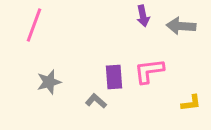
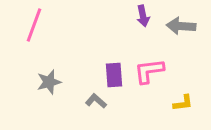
purple rectangle: moved 2 px up
yellow L-shape: moved 8 px left
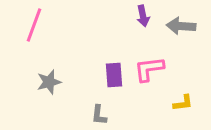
pink L-shape: moved 2 px up
gray L-shape: moved 3 px right, 14 px down; rotated 125 degrees counterclockwise
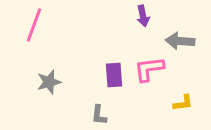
gray arrow: moved 1 px left, 15 px down
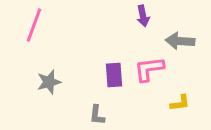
yellow L-shape: moved 3 px left
gray L-shape: moved 2 px left
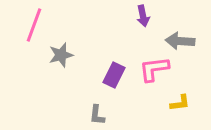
pink L-shape: moved 5 px right
purple rectangle: rotated 30 degrees clockwise
gray star: moved 12 px right, 27 px up
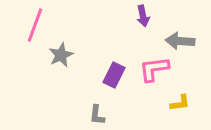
pink line: moved 1 px right
gray star: rotated 10 degrees counterclockwise
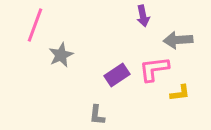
gray arrow: moved 2 px left, 1 px up; rotated 8 degrees counterclockwise
purple rectangle: moved 3 px right; rotated 30 degrees clockwise
yellow L-shape: moved 10 px up
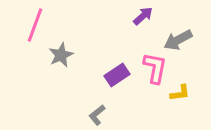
purple arrow: rotated 120 degrees counterclockwise
gray arrow: rotated 24 degrees counterclockwise
pink L-shape: moved 1 px right, 1 px up; rotated 108 degrees clockwise
gray L-shape: rotated 45 degrees clockwise
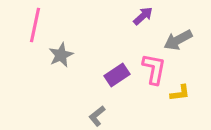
pink line: rotated 8 degrees counterclockwise
pink L-shape: moved 1 px left, 1 px down
gray L-shape: moved 1 px down
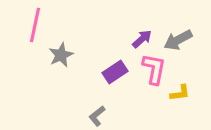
purple arrow: moved 1 px left, 23 px down
purple rectangle: moved 2 px left, 3 px up
